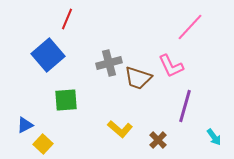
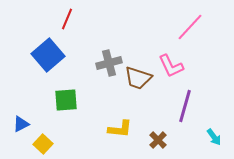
blue triangle: moved 4 px left, 1 px up
yellow L-shape: rotated 35 degrees counterclockwise
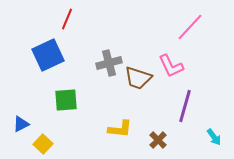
blue square: rotated 16 degrees clockwise
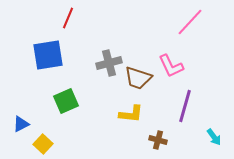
red line: moved 1 px right, 1 px up
pink line: moved 5 px up
blue square: rotated 16 degrees clockwise
green square: moved 1 px down; rotated 20 degrees counterclockwise
yellow L-shape: moved 11 px right, 15 px up
brown cross: rotated 30 degrees counterclockwise
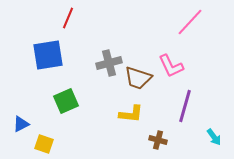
yellow square: moved 1 px right; rotated 24 degrees counterclockwise
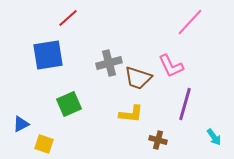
red line: rotated 25 degrees clockwise
green square: moved 3 px right, 3 px down
purple line: moved 2 px up
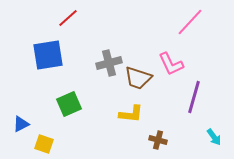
pink L-shape: moved 2 px up
purple line: moved 9 px right, 7 px up
